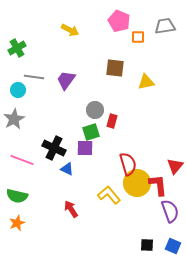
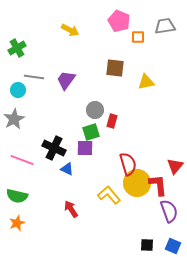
purple semicircle: moved 1 px left
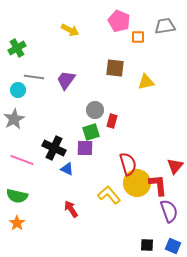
orange star: rotated 14 degrees counterclockwise
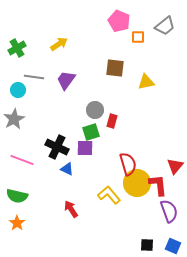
gray trapezoid: rotated 150 degrees clockwise
yellow arrow: moved 11 px left, 14 px down; rotated 60 degrees counterclockwise
black cross: moved 3 px right, 1 px up
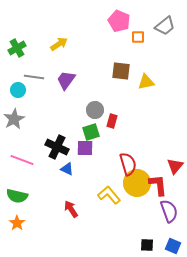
brown square: moved 6 px right, 3 px down
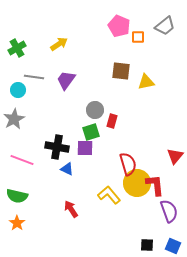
pink pentagon: moved 5 px down
black cross: rotated 15 degrees counterclockwise
red triangle: moved 10 px up
red L-shape: moved 3 px left
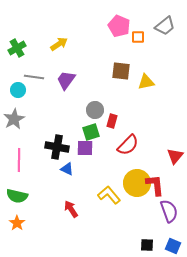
pink line: moved 3 px left; rotated 70 degrees clockwise
red semicircle: moved 19 px up; rotated 60 degrees clockwise
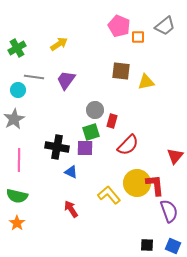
blue triangle: moved 4 px right, 3 px down
